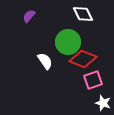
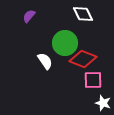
green circle: moved 3 px left, 1 px down
pink square: rotated 18 degrees clockwise
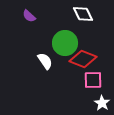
purple semicircle: rotated 88 degrees counterclockwise
white star: moved 1 px left; rotated 14 degrees clockwise
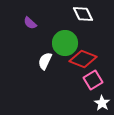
purple semicircle: moved 1 px right, 7 px down
white semicircle: rotated 120 degrees counterclockwise
pink square: rotated 30 degrees counterclockwise
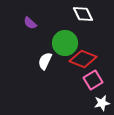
white star: rotated 28 degrees clockwise
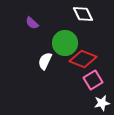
purple semicircle: moved 2 px right
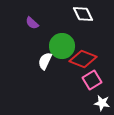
green circle: moved 3 px left, 3 px down
pink square: moved 1 px left
white star: rotated 21 degrees clockwise
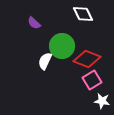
purple semicircle: moved 2 px right
red diamond: moved 4 px right
white star: moved 2 px up
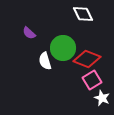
purple semicircle: moved 5 px left, 10 px down
green circle: moved 1 px right, 2 px down
white semicircle: rotated 42 degrees counterclockwise
white star: moved 3 px up; rotated 14 degrees clockwise
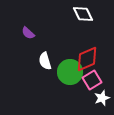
purple semicircle: moved 1 px left
green circle: moved 7 px right, 24 px down
red diamond: rotated 44 degrees counterclockwise
white star: rotated 28 degrees clockwise
